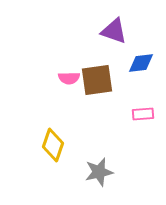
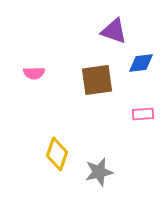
pink semicircle: moved 35 px left, 5 px up
yellow diamond: moved 4 px right, 9 px down
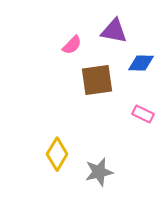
purple triangle: rotated 8 degrees counterclockwise
blue diamond: rotated 8 degrees clockwise
pink semicircle: moved 38 px right, 28 px up; rotated 45 degrees counterclockwise
pink rectangle: rotated 30 degrees clockwise
yellow diamond: rotated 12 degrees clockwise
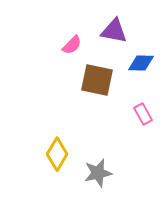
brown square: rotated 20 degrees clockwise
pink rectangle: rotated 35 degrees clockwise
gray star: moved 1 px left, 1 px down
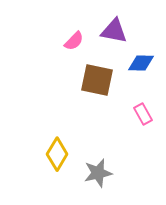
pink semicircle: moved 2 px right, 4 px up
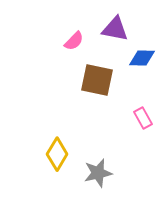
purple triangle: moved 1 px right, 2 px up
blue diamond: moved 1 px right, 5 px up
pink rectangle: moved 4 px down
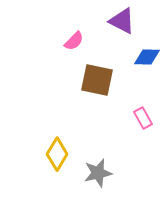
purple triangle: moved 7 px right, 8 px up; rotated 16 degrees clockwise
blue diamond: moved 5 px right, 1 px up
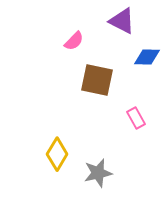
pink rectangle: moved 7 px left
